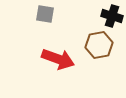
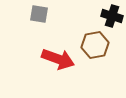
gray square: moved 6 px left
brown hexagon: moved 4 px left
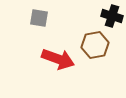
gray square: moved 4 px down
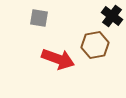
black cross: rotated 20 degrees clockwise
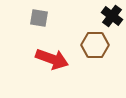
brown hexagon: rotated 12 degrees clockwise
red arrow: moved 6 px left
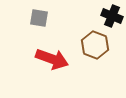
black cross: rotated 15 degrees counterclockwise
brown hexagon: rotated 20 degrees clockwise
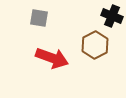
brown hexagon: rotated 12 degrees clockwise
red arrow: moved 1 px up
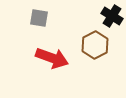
black cross: rotated 10 degrees clockwise
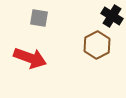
brown hexagon: moved 2 px right
red arrow: moved 22 px left
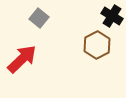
gray square: rotated 30 degrees clockwise
red arrow: moved 8 px left, 1 px down; rotated 64 degrees counterclockwise
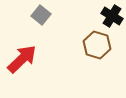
gray square: moved 2 px right, 3 px up
brown hexagon: rotated 16 degrees counterclockwise
